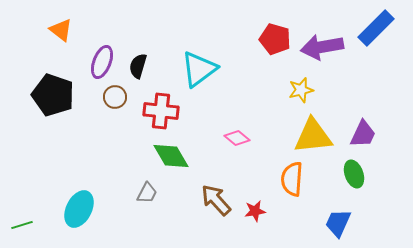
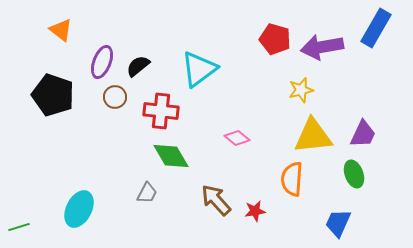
blue rectangle: rotated 15 degrees counterclockwise
black semicircle: rotated 35 degrees clockwise
green line: moved 3 px left, 2 px down
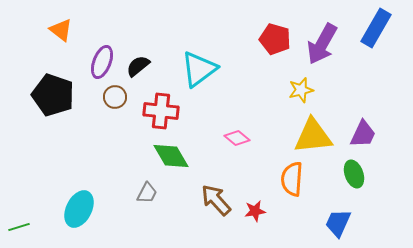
purple arrow: moved 3 px up; rotated 51 degrees counterclockwise
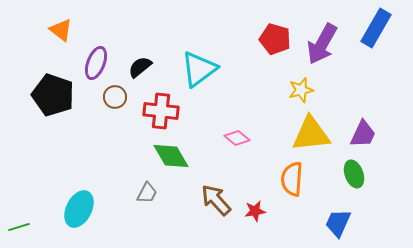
purple ellipse: moved 6 px left, 1 px down
black semicircle: moved 2 px right, 1 px down
yellow triangle: moved 2 px left, 2 px up
